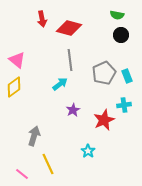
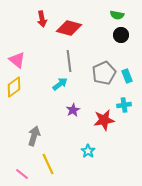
gray line: moved 1 px left, 1 px down
red star: rotated 15 degrees clockwise
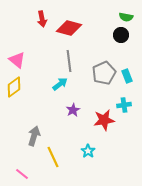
green semicircle: moved 9 px right, 2 px down
yellow line: moved 5 px right, 7 px up
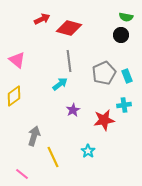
red arrow: rotated 105 degrees counterclockwise
yellow diamond: moved 9 px down
